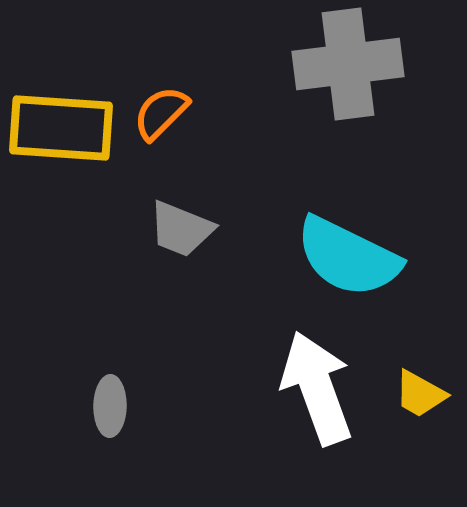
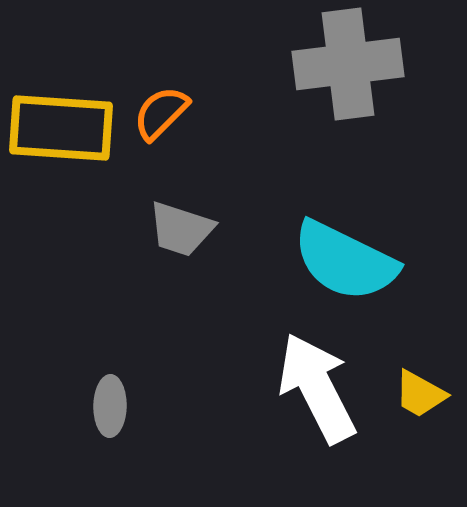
gray trapezoid: rotated 4 degrees counterclockwise
cyan semicircle: moved 3 px left, 4 px down
white arrow: rotated 7 degrees counterclockwise
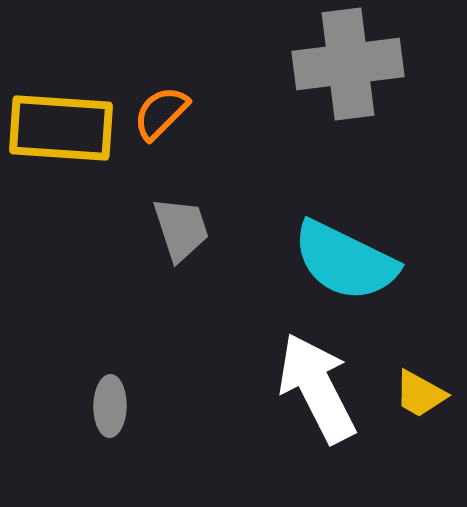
gray trapezoid: rotated 126 degrees counterclockwise
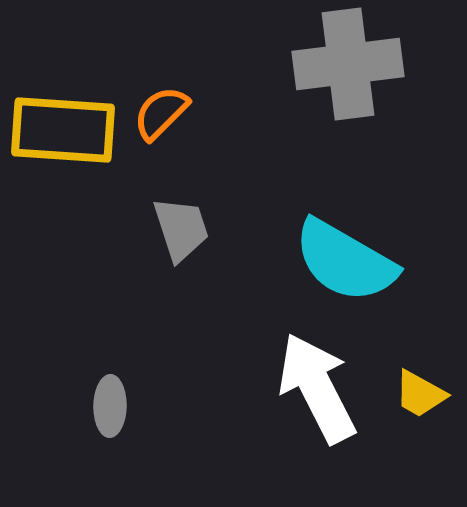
yellow rectangle: moved 2 px right, 2 px down
cyan semicircle: rotated 4 degrees clockwise
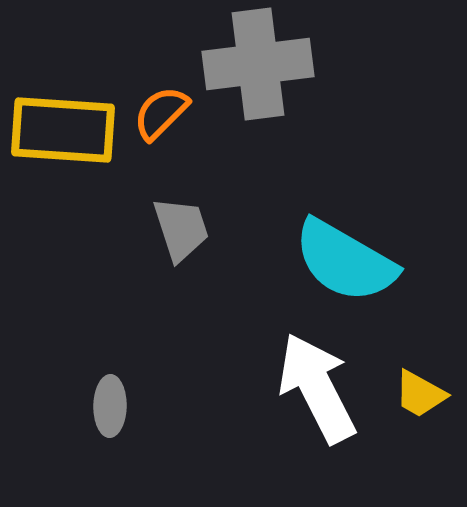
gray cross: moved 90 px left
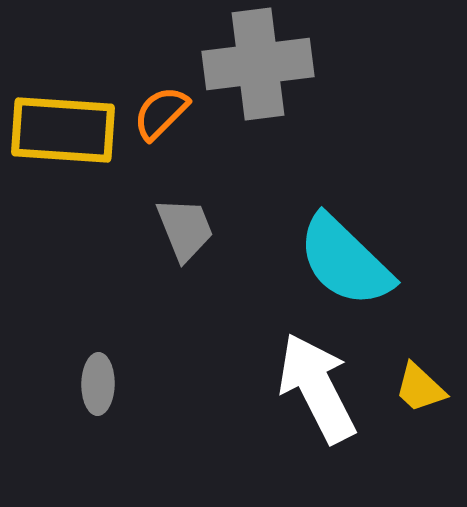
gray trapezoid: moved 4 px right; rotated 4 degrees counterclockwise
cyan semicircle: rotated 14 degrees clockwise
yellow trapezoid: moved 6 px up; rotated 14 degrees clockwise
gray ellipse: moved 12 px left, 22 px up
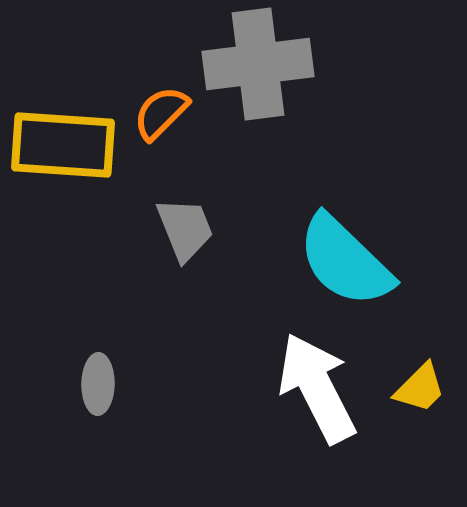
yellow rectangle: moved 15 px down
yellow trapezoid: rotated 88 degrees counterclockwise
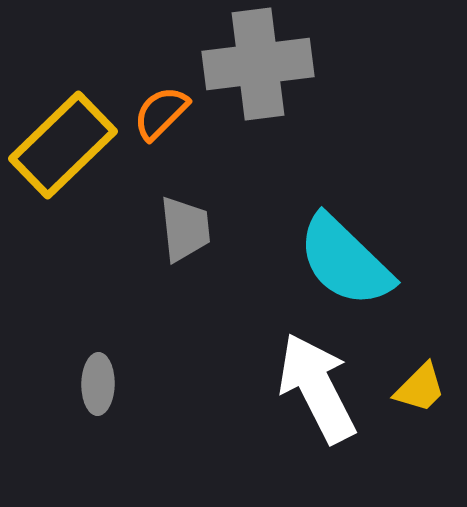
yellow rectangle: rotated 48 degrees counterclockwise
gray trapezoid: rotated 16 degrees clockwise
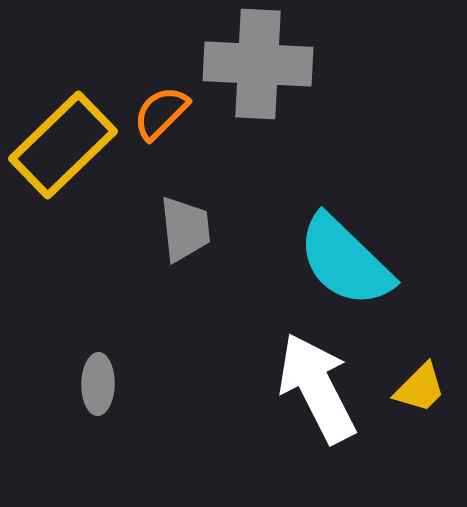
gray cross: rotated 10 degrees clockwise
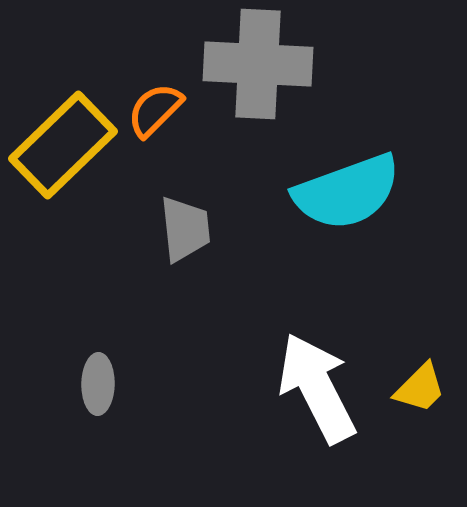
orange semicircle: moved 6 px left, 3 px up
cyan semicircle: moved 2 px right, 69 px up; rotated 64 degrees counterclockwise
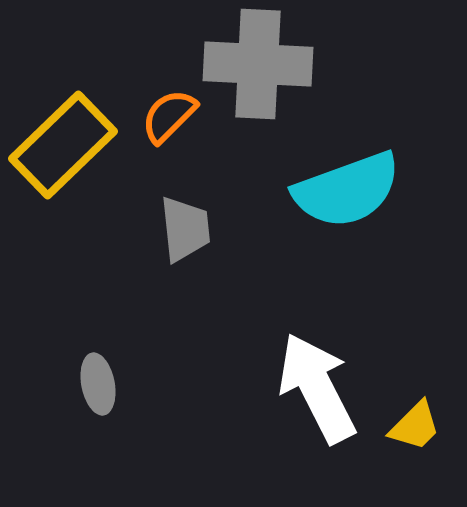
orange semicircle: moved 14 px right, 6 px down
cyan semicircle: moved 2 px up
gray ellipse: rotated 12 degrees counterclockwise
yellow trapezoid: moved 5 px left, 38 px down
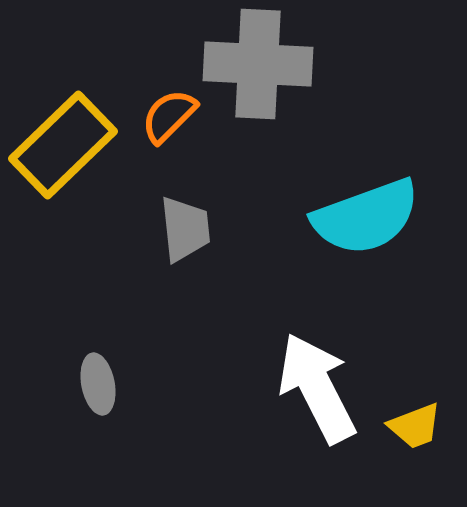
cyan semicircle: moved 19 px right, 27 px down
yellow trapezoid: rotated 24 degrees clockwise
